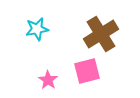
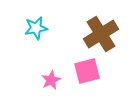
cyan star: moved 1 px left, 1 px up
pink star: moved 3 px right; rotated 12 degrees clockwise
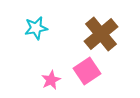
brown cross: rotated 8 degrees counterclockwise
pink square: rotated 20 degrees counterclockwise
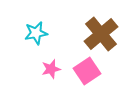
cyan star: moved 5 px down
pink star: moved 11 px up; rotated 12 degrees clockwise
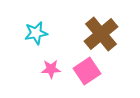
pink star: rotated 12 degrees clockwise
